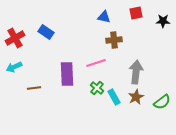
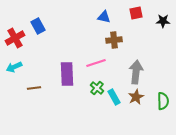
blue rectangle: moved 8 px left, 6 px up; rotated 28 degrees clockwise
green semicircle: moved 1 px right, 1 px up; rotated 54 degrees counterclockwise
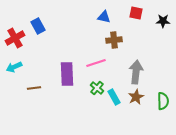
red square: rotated 24 degrees clockwise
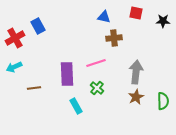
brown cross: moved 2 px up
cyan rectangle: moved 38 px left, 9 px down
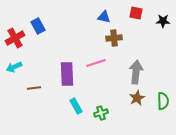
green cross: moved 4 px right, 25 px down; rotated 32 degrees clockwise
brown star: moved 1 px right, 1 px down
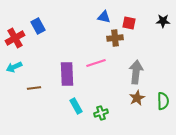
red square: moved 7 px left, 10 px down
brown cross: moved 1 px right
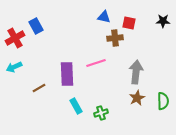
blue rectangle: moved 2 px left
brown line: moved 5 px right; rotated 24 degrees counterclockwise
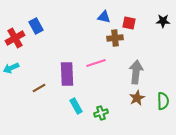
cyan arrow: moved 3 px left, 1 px down
